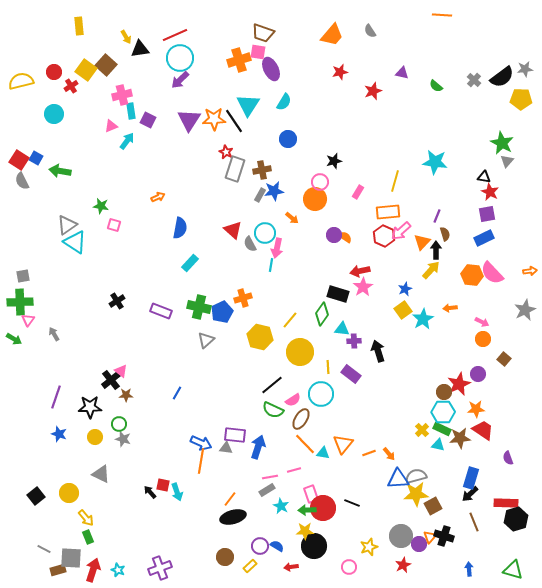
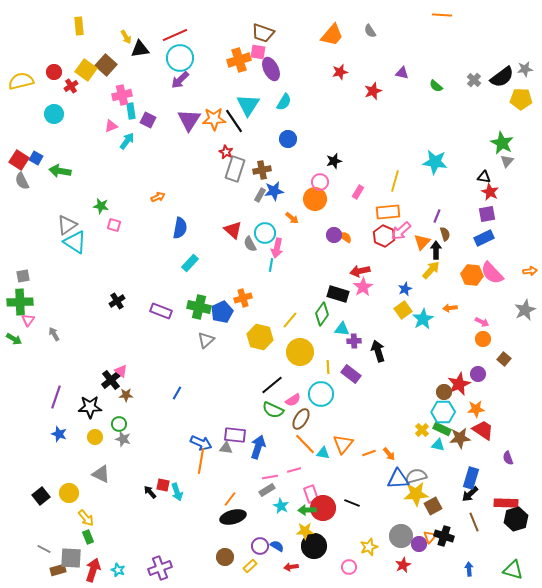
black square at (36, 496): moved 5 px right
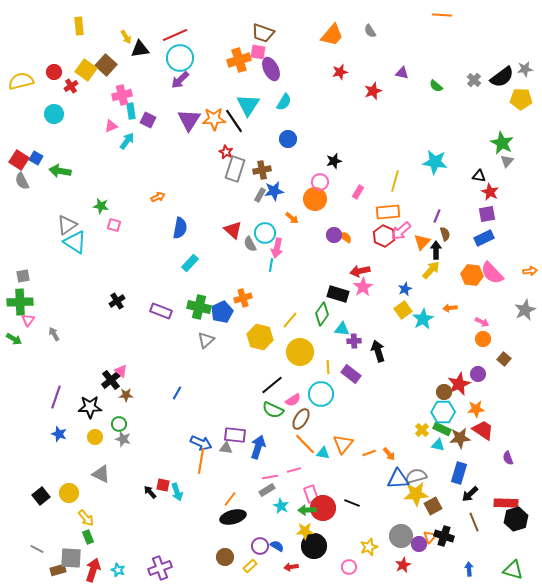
black triangle at (484, 177): moved 5 px left, 1 px up
blue rectangle at (471, 478): moved 12 px left, 5 px up
gray line at (44, 549): moved 7 px left
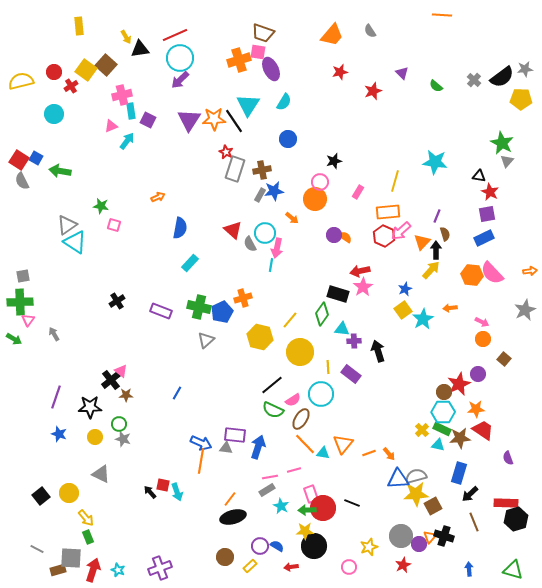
purple triangle at (402, 73): rotated 32 degrees clockwise
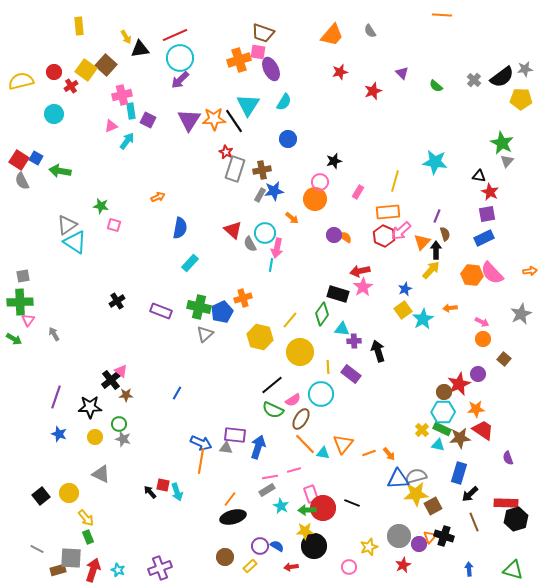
gray star at (525, 310): moved 4 px left, 4 px down
gray triangle at (206, 340): moved 1 px left, 6 px up
gray circle at (401, 536): moved 2 px left
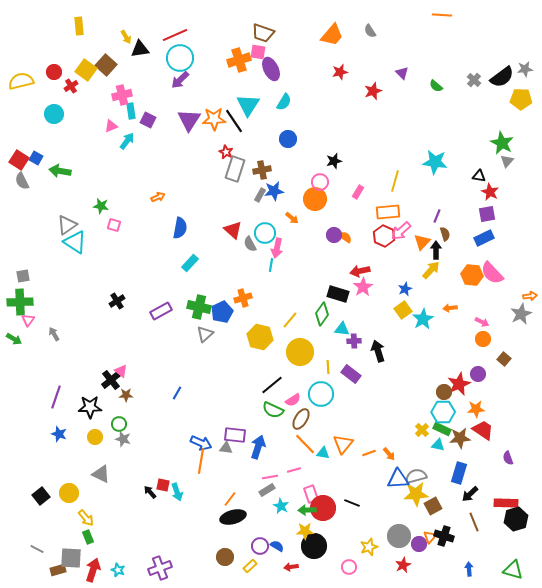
orange arrow at (530, 271): moved 25 px down
purple rectangle at (161, 311): rotated 50 degrees counterclockwise
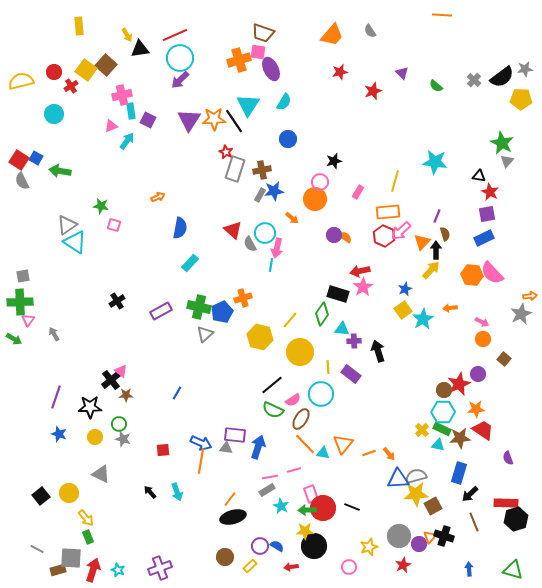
yellow arrow at (126, 37): moved 1 px right, 2 px up
brown circle at (444, 392): moved 2 px up
red square at (163, 485): moved 35 px up; rotated 16 degrees counterclockwise
black line at (352, 503): moved 4 px down
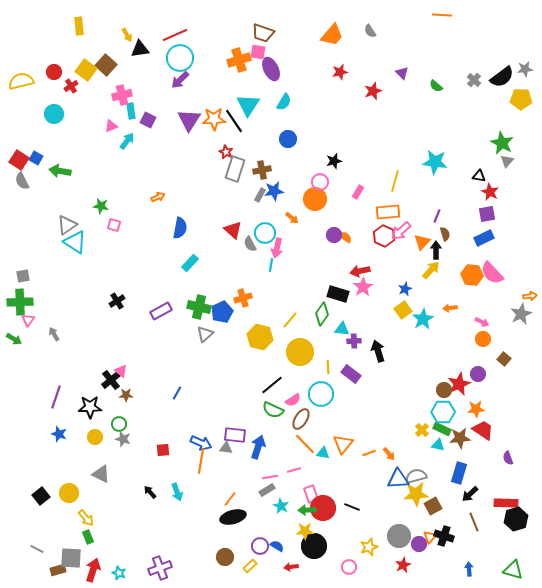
cyan star at (118, 570): moved 1 px right, 3 px down
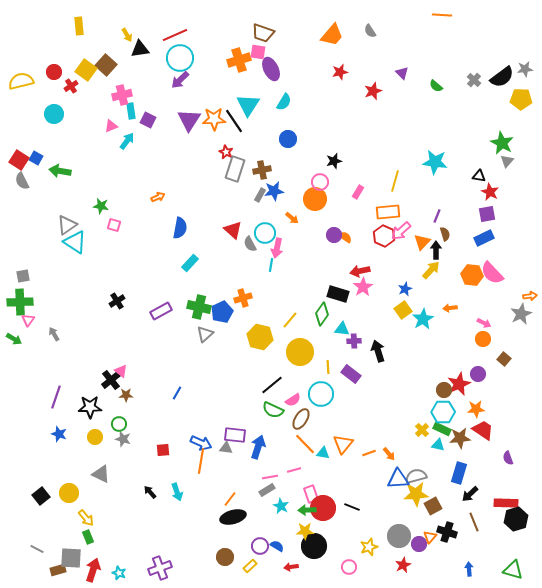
pink arrow at (482, 322): moved 2 px right, 1 px down
black cross at (444, 536): moved 3 px right, 4 px up
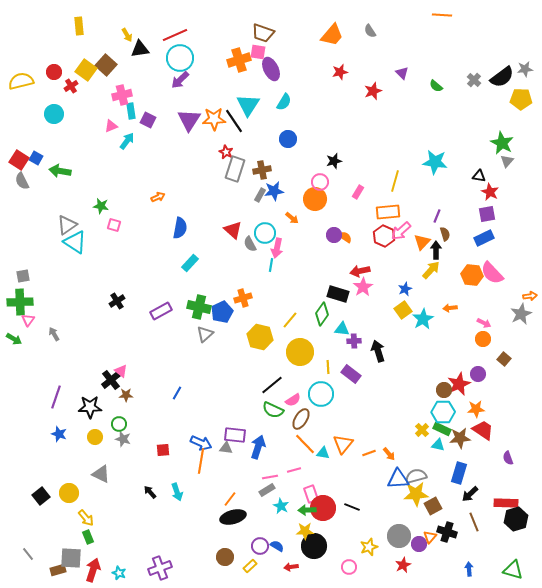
gray line at (37, 549): moved 9 px left, 5 px down; rotated 24 degrees clockwise
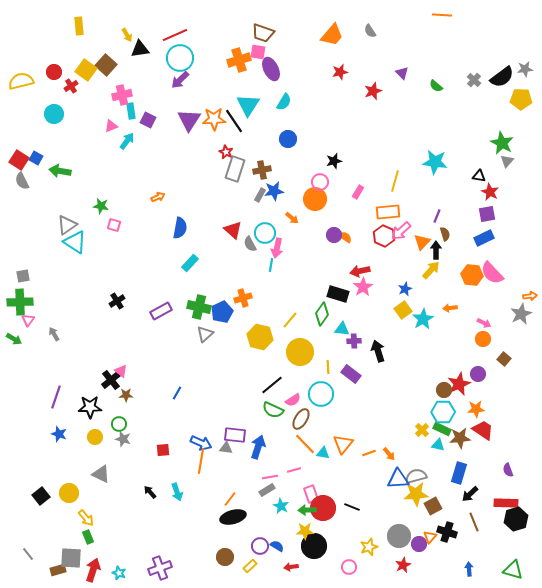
purple semicircle at (508, 458): moved 12 px down
